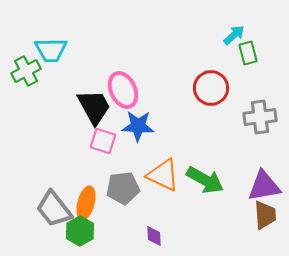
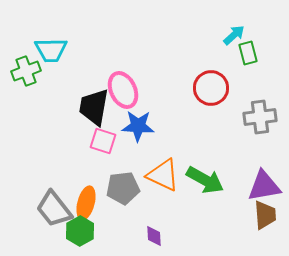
green cross: rotated 8 degrees clockwise
black trapezoid: rotated 141 degrees counterclockwise
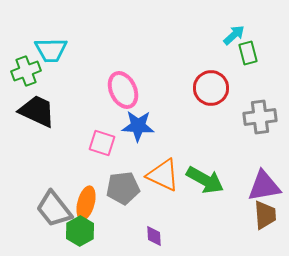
black trapezoid: moved 57 px left, 4 px down; rotated 105 degrees clockwise
pink square: moved 1 px left, 2 px down
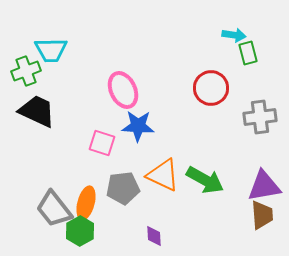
cyan arrow: rotated 50 degrees clockwise
brown trapezoid: moved 3 px left
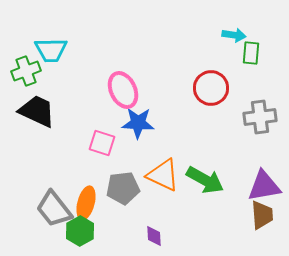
green rectangle: moved 3 px right; rotated 20 degrees clockwise
blue star: moved 3 px up
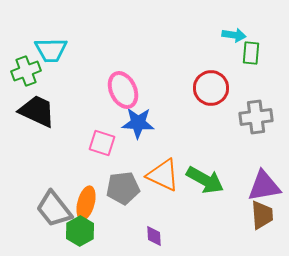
gray cross: moved 4 px left
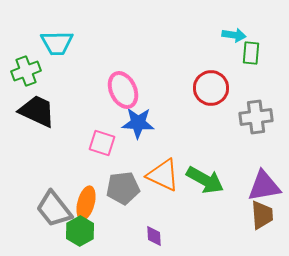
cyan trapezoid: moved 6 px right, 7 px up
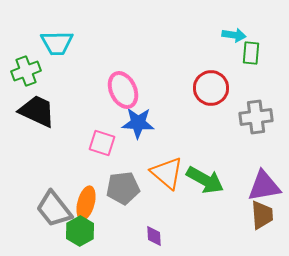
orange triangle: moved 4 px right, 2 px up; rotated 15 degrees clockwise
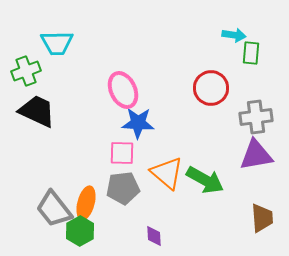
pink square: moved 20 px right, 10 px down; rotated 16 degrees counterclockwise
purple triangle: moved 8 px left, 31 px up
brown trapezoid: moved 3 px down
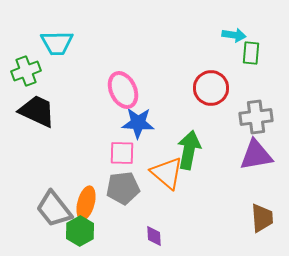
green arrow: moved 16 px left, 30 px up; rotated 108 degrees counterclockwise
